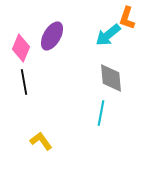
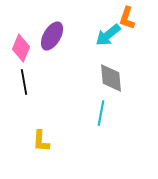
yellow L-shape: rotated 140 degrees counterclockwise
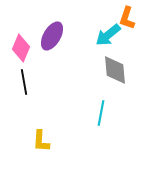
gray diamond: moved 4 px right, 8 px up
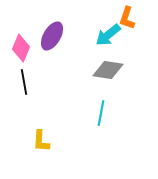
gray diamond: moved 7 px left; rotated 76 degrees counterclockwise
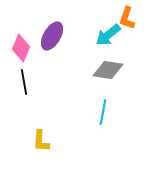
cyan line: moved 2 px right, 1 px up
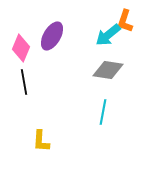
orange L-shape: moved 2 px left, 3 px down
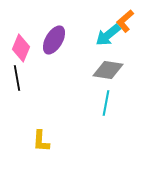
orange L-shape: rotated 30 degrees clockwise
purple ellipse: moved 2 px right, 4 px down
black line: moved 7 px left, 4 px up
cyan line: moved 3 px right, 9 px up
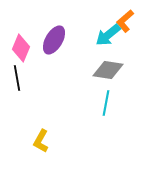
yellow L-shape: rotated 25 degrees clockwise
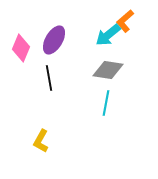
black line: moved 32 px right
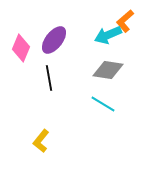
cyan arrow: rotated 16 degrees clockwise
purple ellipse: rotated 8 degrees clockwise
cyan line: moved 3 px left, 1 px down; rotated 70 degrees counterclockwise
yellow L-shape: rotated 10 degrees clockwise
